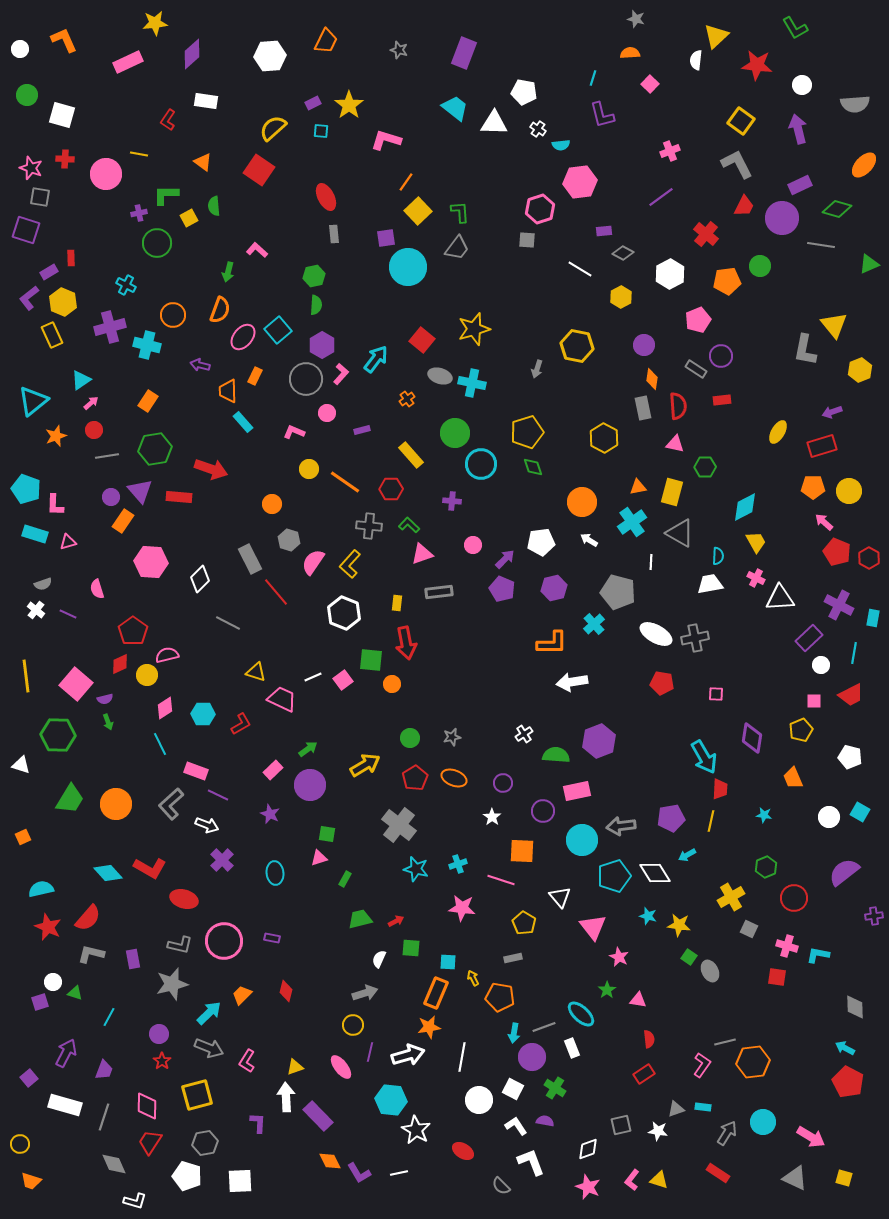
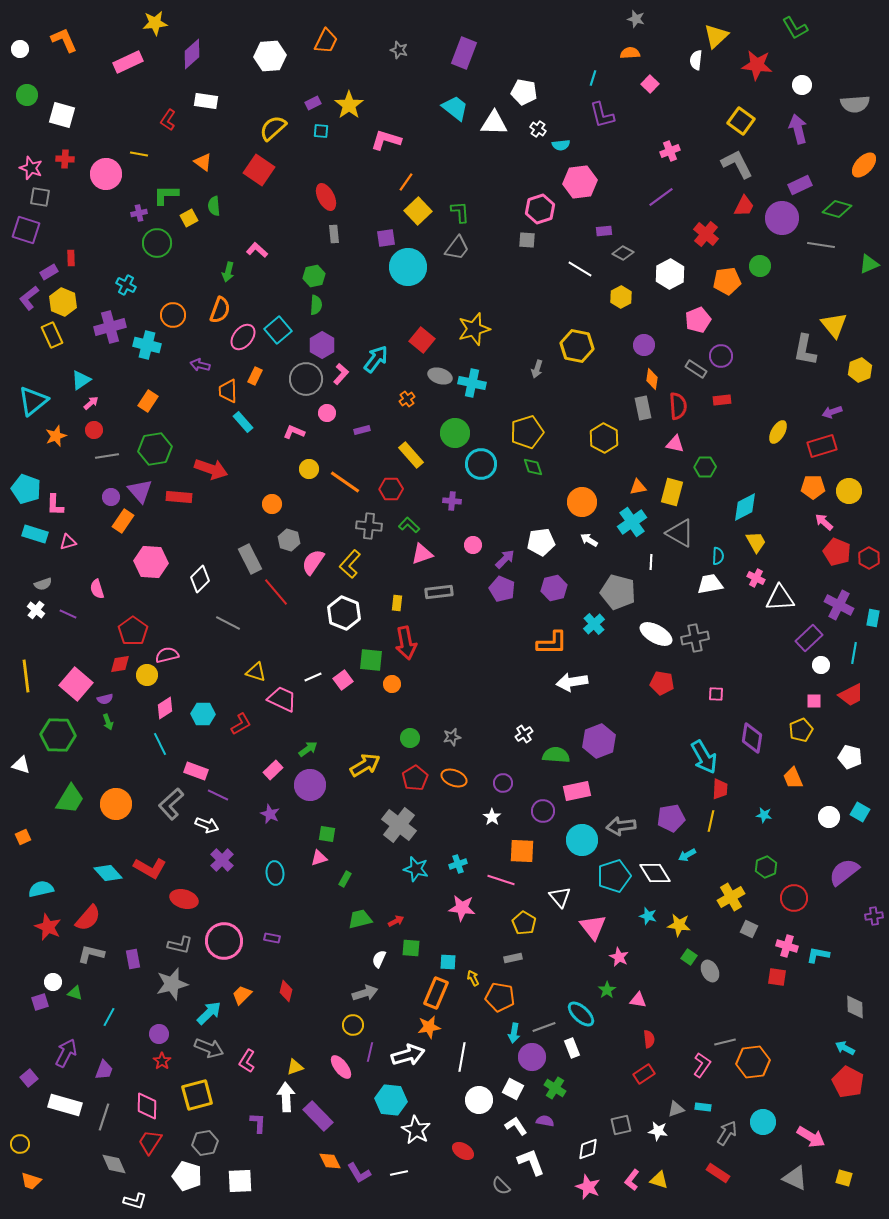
red diamond at (120, 664): rotated 15 degrees clockwise
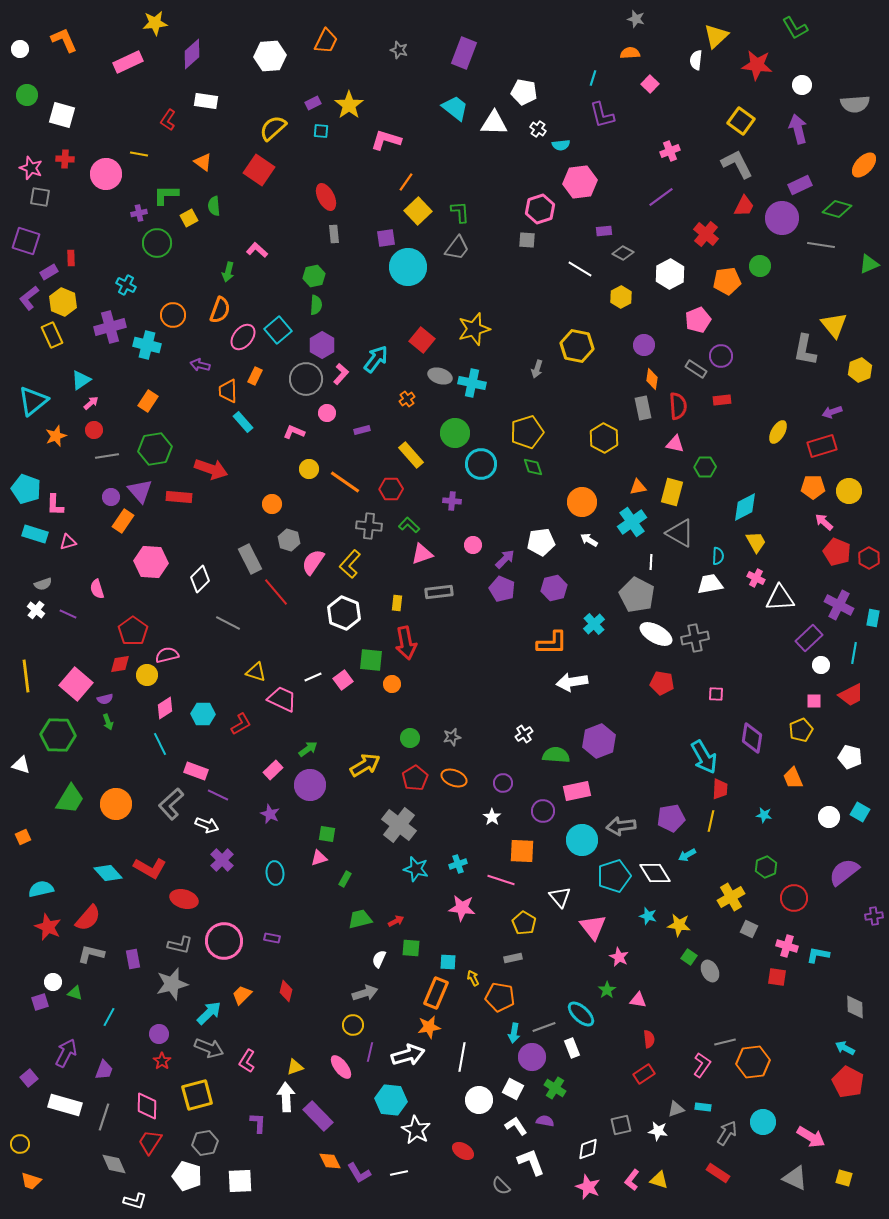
purple square at (26, 230): moved 11 px down
gray pentagon at (618, 592): moved 19 px right, 3 px down; rotated 12 degrees clockwise
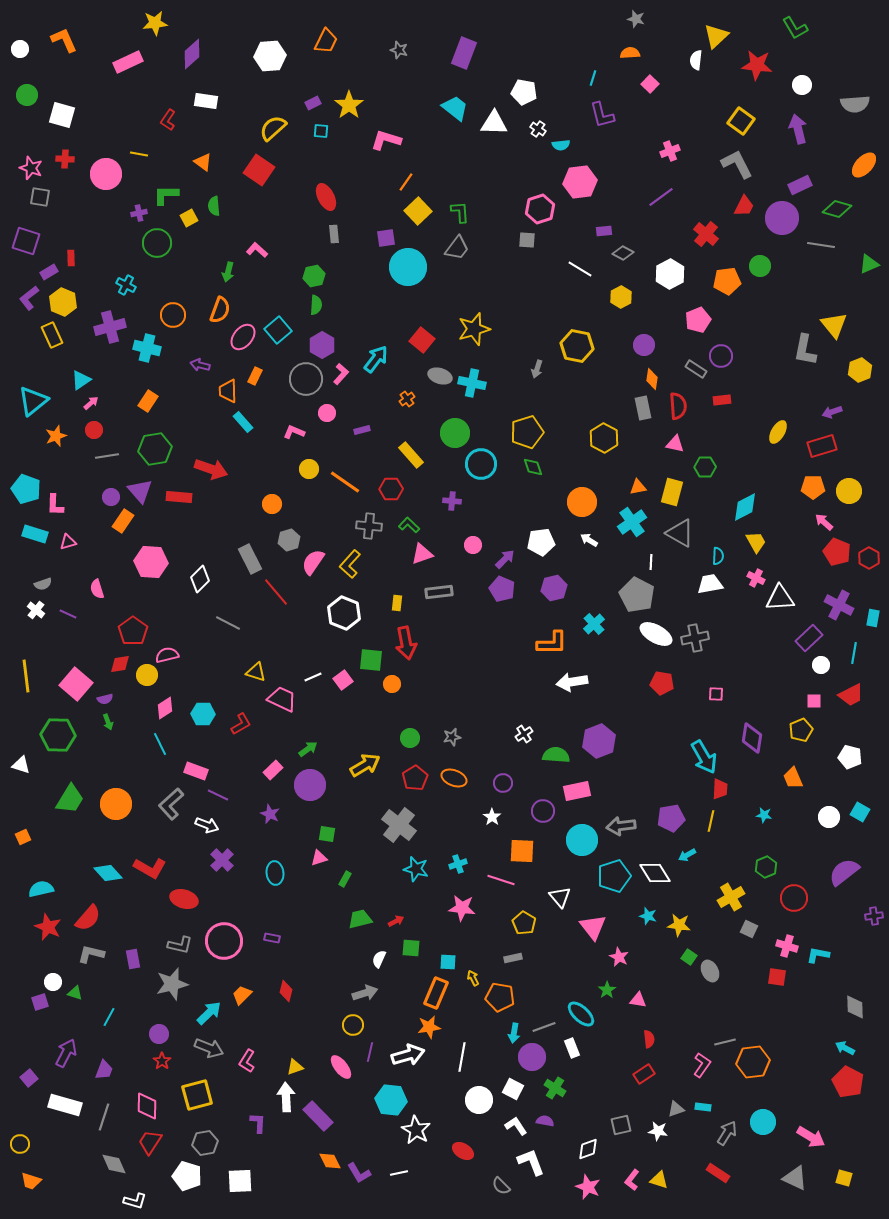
cyan cross at (147, 345): moved 3 px down
gray hexagon at (289, 540): rotated 25 degrees clockwise
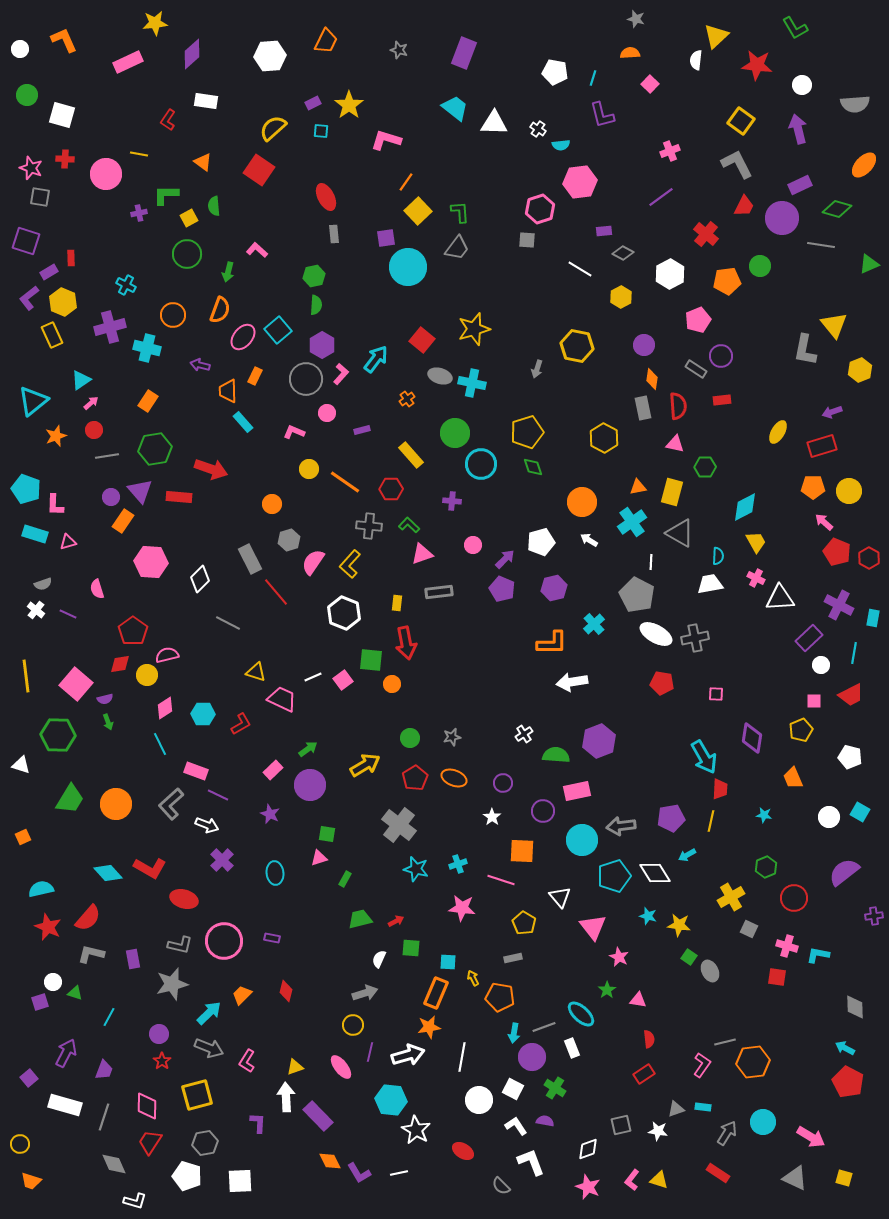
white pentagon at (524, 92): moved 31 px right, 20 px up
green circle at (157, 243): moved 30 px right, 11 px down
white pentagon at (541, 542): rotated 8 degrees counterclockwise
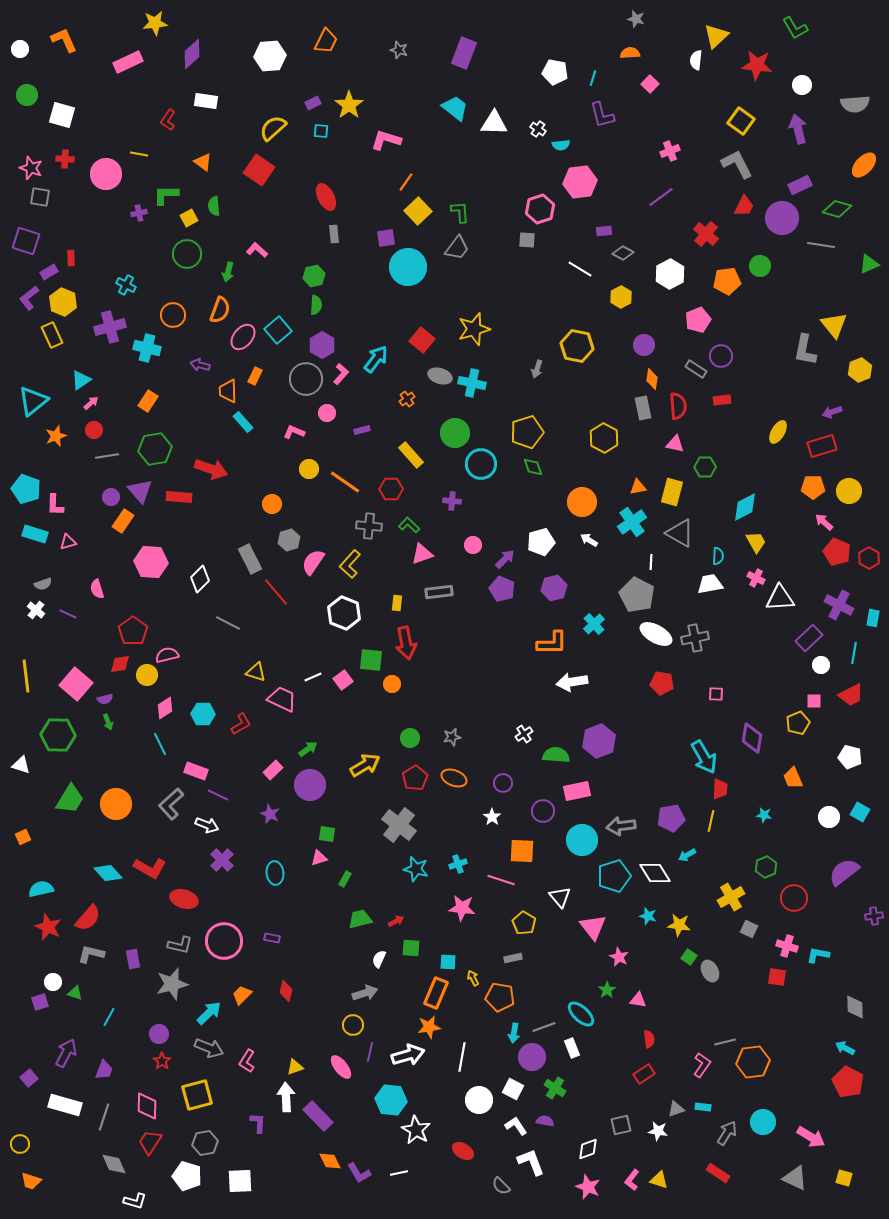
yellow pentagon at (801, 730): moved 3 px left, 7 px up
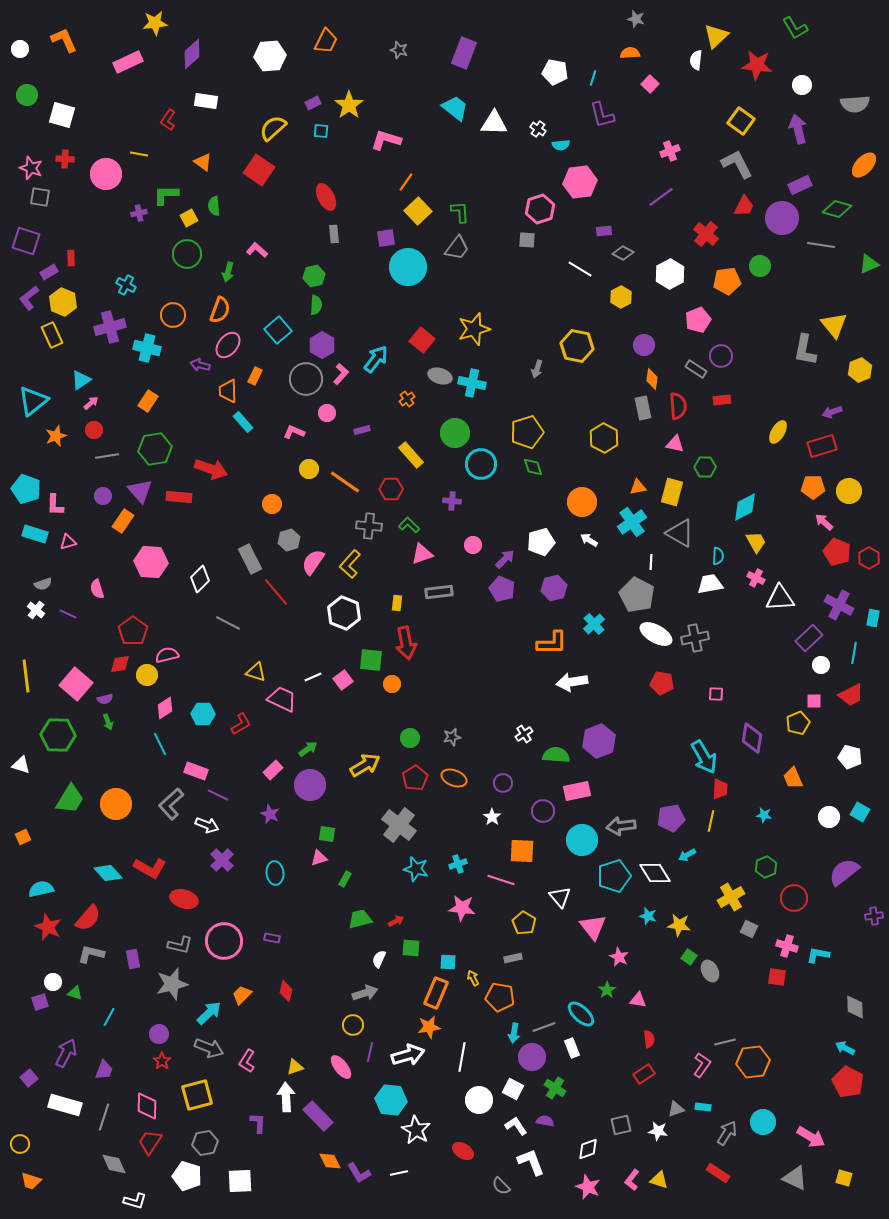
pink ellipse at (243, 337): moved 15 px left, 8 px down
purple circle at (111, 497): moved 8 px left, 1 px up
